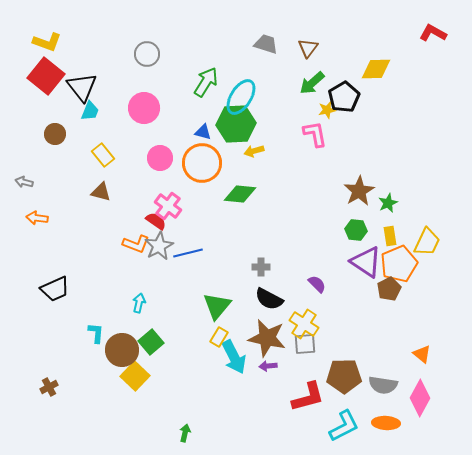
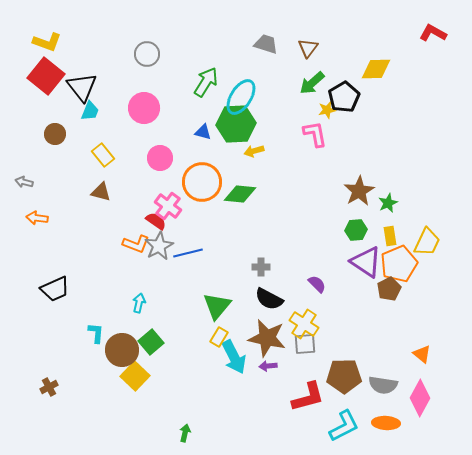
orange circle at (202, 163): moved 19 px down
green hexagon at (356, 230): rotated 10 degrees counterclockwise
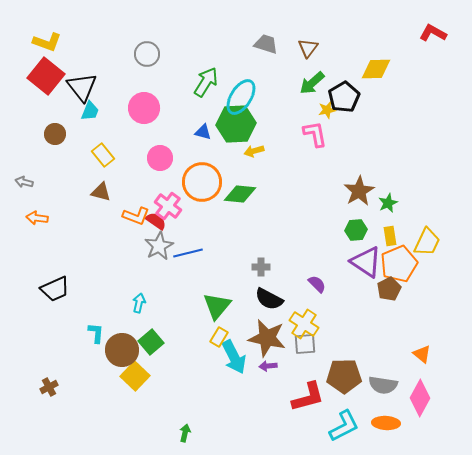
orange L-shape at (136, 244): moved 28 px up
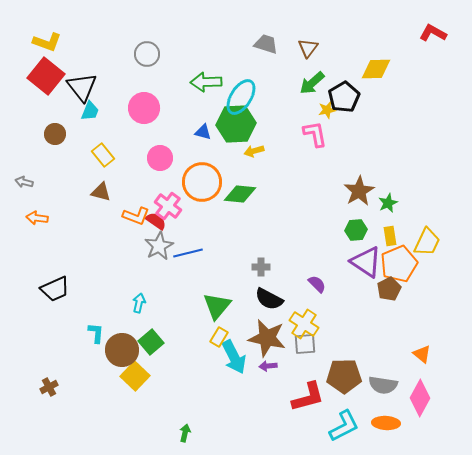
green arrow at (206, 82): rotated 124 degrees counterclockwise
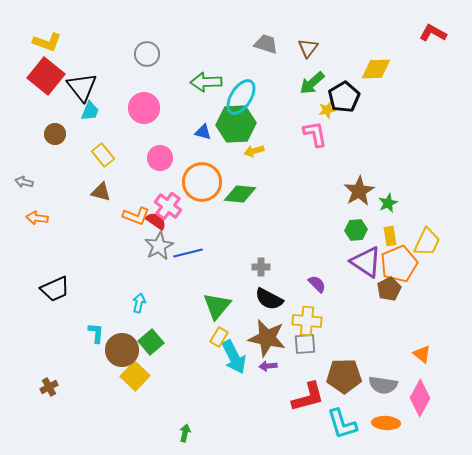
yellow cross at (304, 324): moved 3 px right, 3 px up; rotated 28 degrees counterclockwise
cyan L-shape at (344, 426): moved 2 px left, 2 px up; rotated 100 degrees clockwise
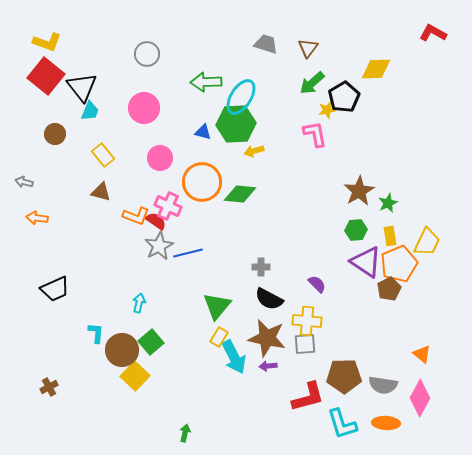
pink cross at (168, 206): rotated 12 degrees counterclockwise
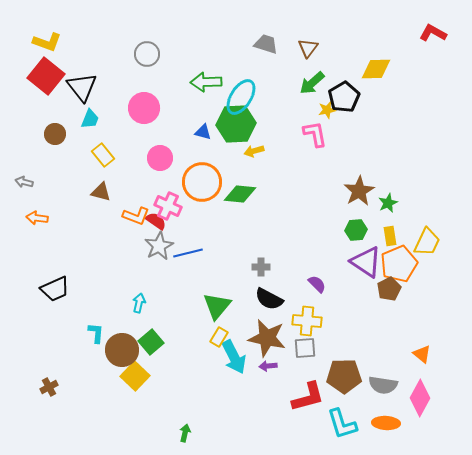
cyan trapezoid at (90, 111): moved 8 px down
gray square at (305, 344): moved 4 px down
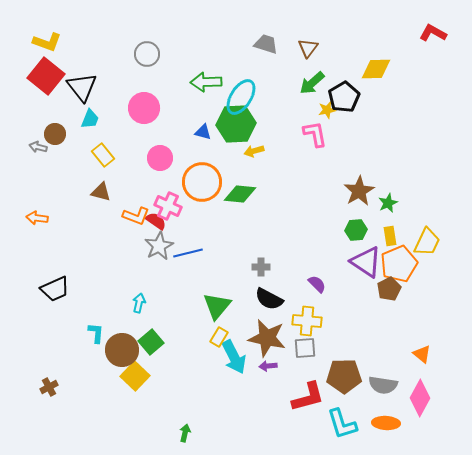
gray arrow at (24, 182): moved 14 px right, 35 px up
